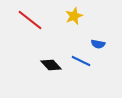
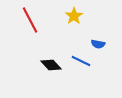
yellow star: rotated 12 degrees counterclockwise
red line: rotated 24 degrees clockwise
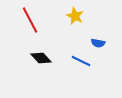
yellow star: moved 1 px right; rotated 12 degrees counterclockwise
blue semicircle: moved 1 px up
black diamond: moved 10 px left, 7 px up
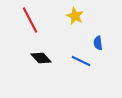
blue semicircle: rotated 72 degrees clockwise
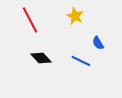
blue semicircle: rotated 24 degrees counterclockwise
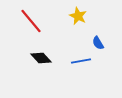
yellow star: moved 3 px right
red line: moved 1 px right, 1 px down; rotated 12 degrees counterclockwise
blue line: rotated 36 degrees counterclockwise
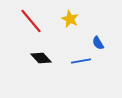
yellow star: moved 8 px left, 3 px down
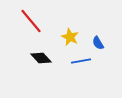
yellow star: moved 18 px down
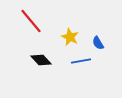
black diamond: moved 2 px down
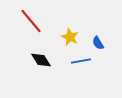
black diamond: rotated 10 degrees clockwise
